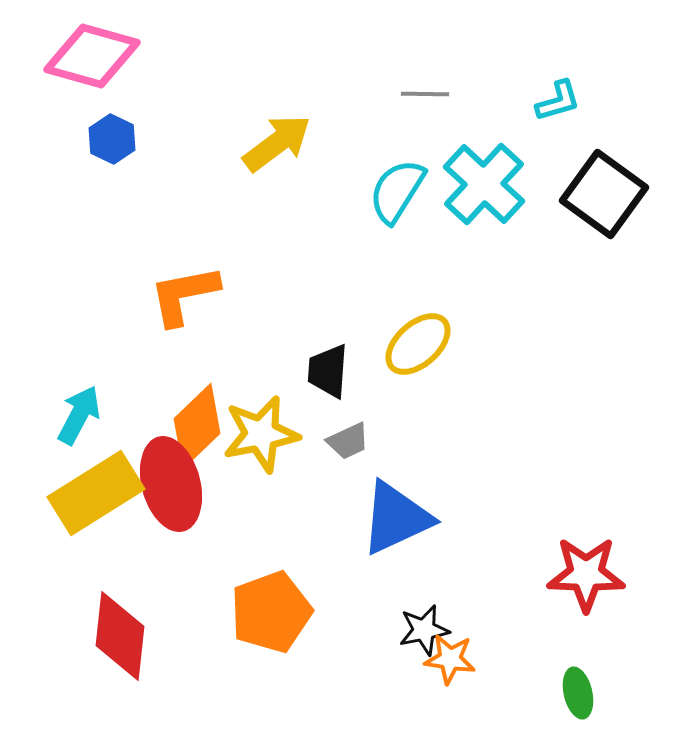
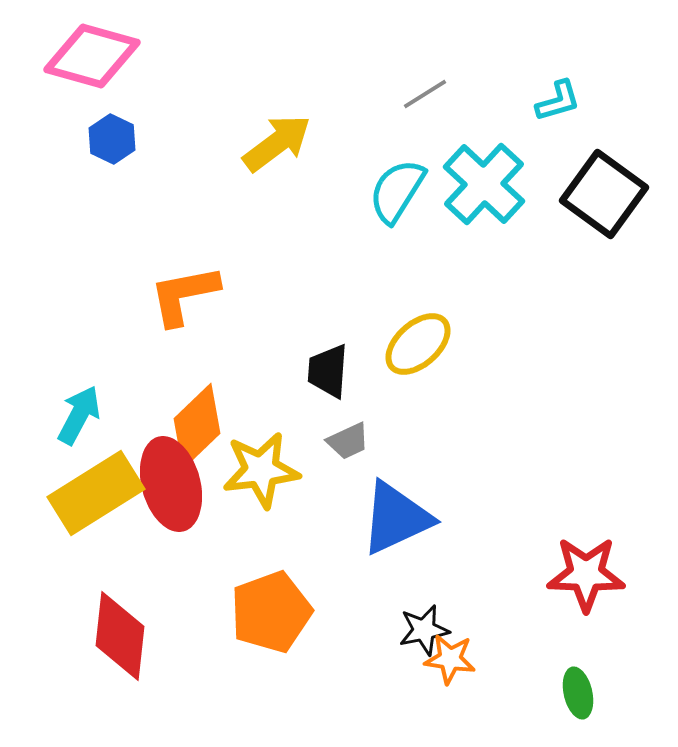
gray line: rotated 33 degrees counterclockwise
yellow star: moved 36 px down; rotated 4 degrees clockwise
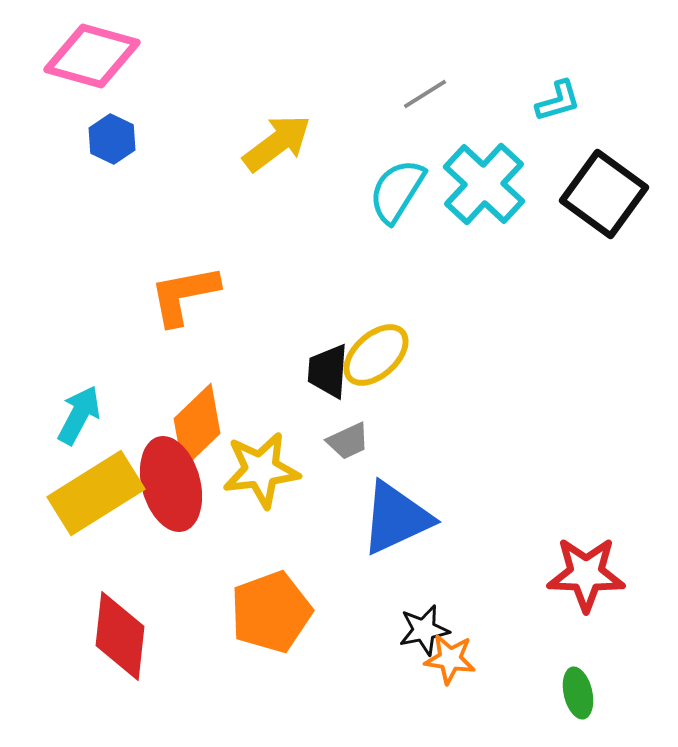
yellow ellipse: moved 42 px left, 11 px down
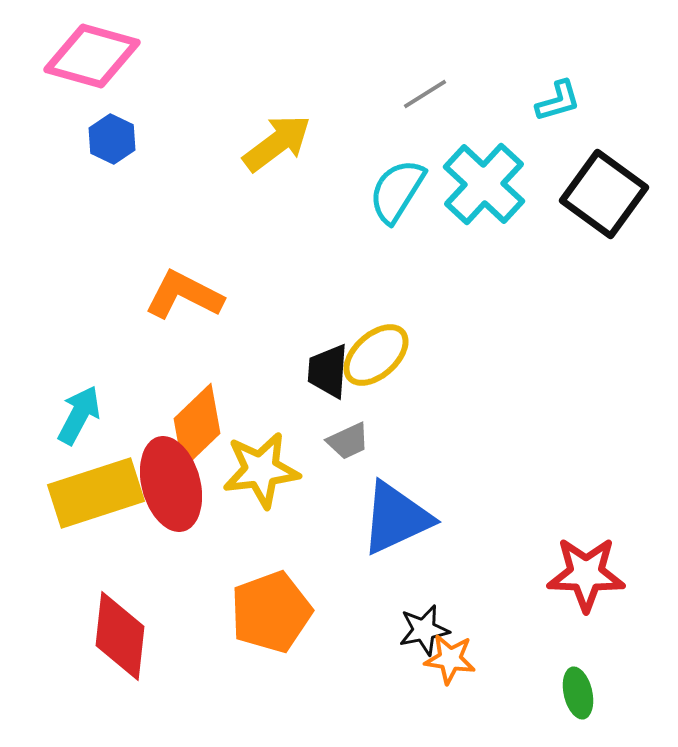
orange L-shape: rotated 38 degrees clockwise
yellow rectangle: rotated 14 degrees clockwise
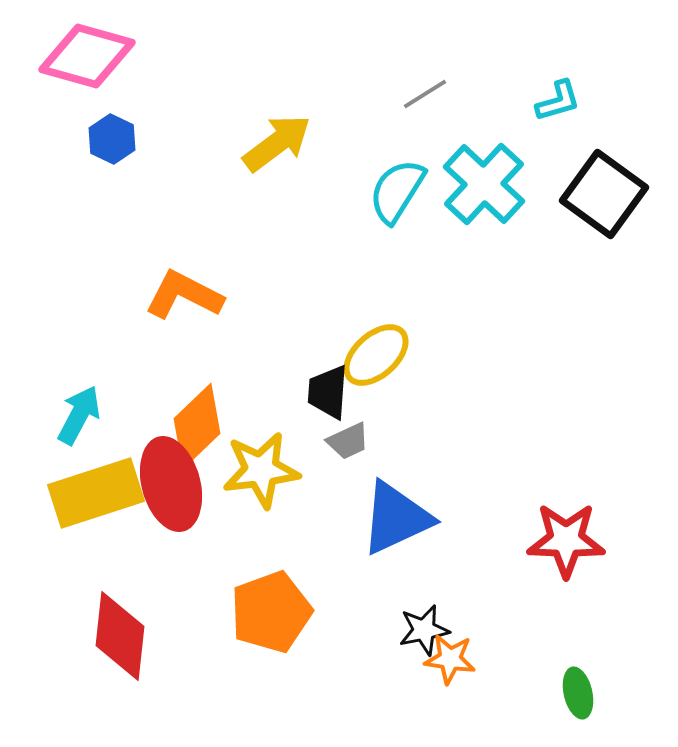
pink diamond: moved 5 px left
black trapezoid: moved 21 px down
red star: moved 20 px left, 34 px up
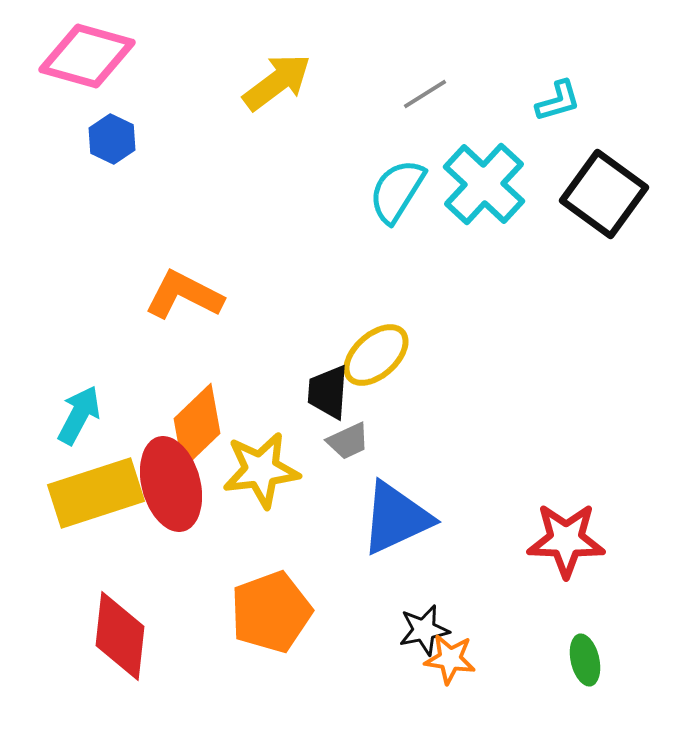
yellow arrow: moved 61 px up
green ellipse: moved 7 px right, 33 px up
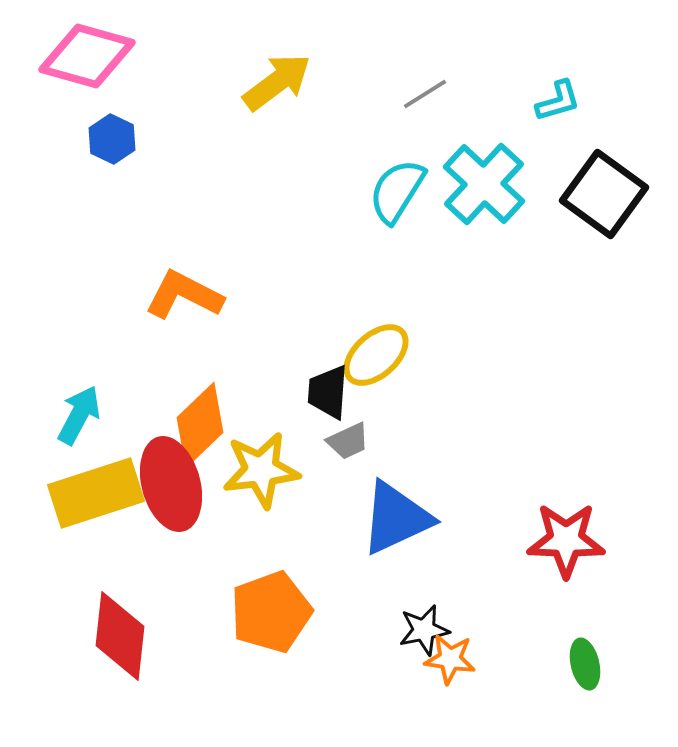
orange diamond: moved 3 px right, 1 px up
green ellipse: moved 4 px down
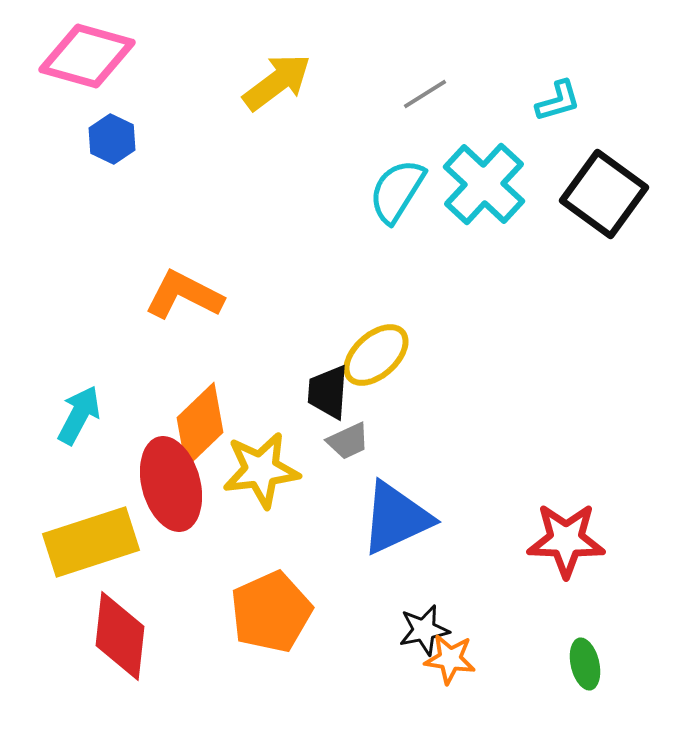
yellow rectangle: moved 5 px left, 49 px down
orange pentagon: rotated 4 degrees counterclockwise
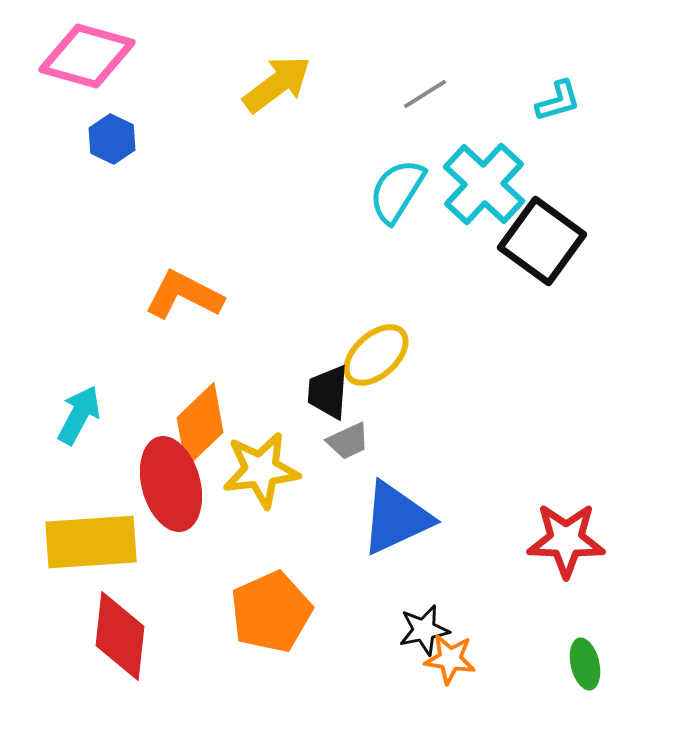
yellow arrow: moved 2 px down
black square: moved 62 px left, 47 px down
yellow rectangle: rotated 14 degrees clockwise
